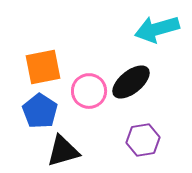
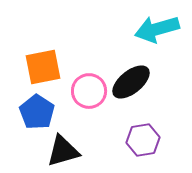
blue pentagon: moved 3 px left, 1 px down
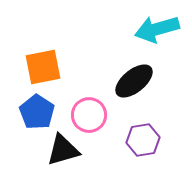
black ellipse: moved 3 px right, 1 px up
pink circle: moved 24 px down
black triangle: moved 1 px up
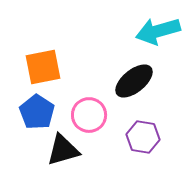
cyan arrow: moved 1 px right, 2 px down
purple hexagon: moved 3 px up; rotated 20 degrees clockwise
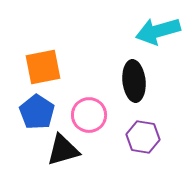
black ellipse: rotated 57 degrees counterclockwise
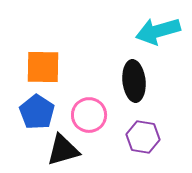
orange square: rotated 12 degrees clockwise
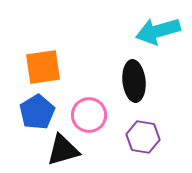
orange square: rotated 9 degrees counterclockwise
blue pentagon: rotated 8 degrees clockwise
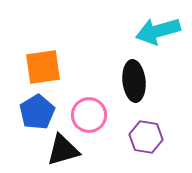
purple hexagon: moved 3 px right
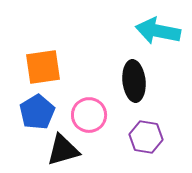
cyan arrow: rotated 27 degrees clockwise
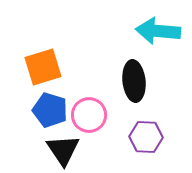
cyan arrow: rotated 6 degrees counterclockwise
orange square: rotated 9 degrees counterclockwise
blue pentagon: moved 13 px right, 2 px up; rotated 24 degrees counterclockwise
purple hexagon: rotated 8 degrees counterclockwise
black triangle: rotated 48 degrees counterclockwise
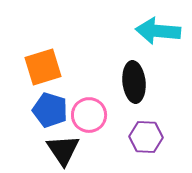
black ellipse: moved 1 px down
